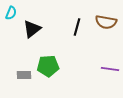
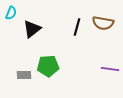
brown semicircle: moved 3 px left, 1 px down
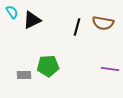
cyan semicircle: moved 1 px right, 1 px up; rotated 56 degrees counterclockwise
black triangle: moved 9 px up; rotated 12 degrees clockwise
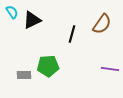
brown semicircle: moved 1 px left, 1 px down; rotated 65 degrees counterclockwise
black line: moved 5 px left, 7 px down
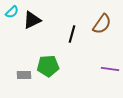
cyan semicircle: rotated 80 degrees clockwise
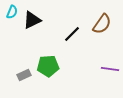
cyan semicircle: rotated 24 degrees counterclockwise
black line: rotated 30 degrees clockwise
gray rectangle: rotated 24 degrees counterclockwise
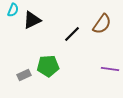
cyan semicircle: moved 1 px right, 2 px up
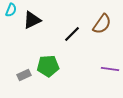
cyan semicircle: moved 2 px left
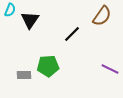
cyan semicircle: moved 1 px left
black triangle: moved 2 px left; rotated 30 degrees counterclockwise
brown semicircle: moved 8 px up
purple line: rotated 18 degrees clockwise
gray rectangle: rotated 24 degrees clockwise
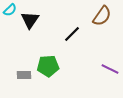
cyan semicircle: rotated 24 degrees clockwise
